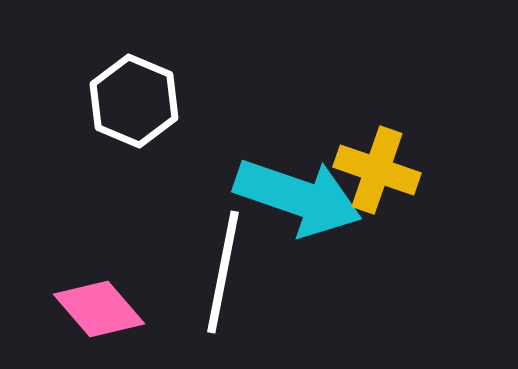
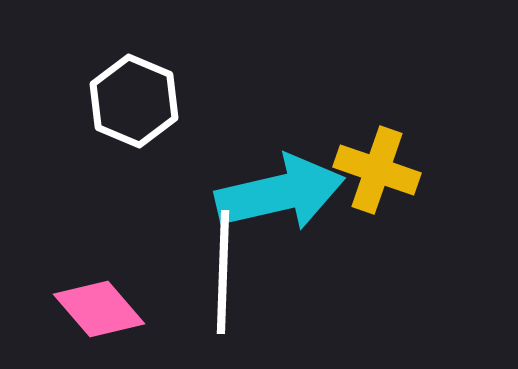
cyan arrow: moved 18 px left, 4 px up; rotated 32 degrees counterclockwise
white line: rotated 9 degrees counterclockwise
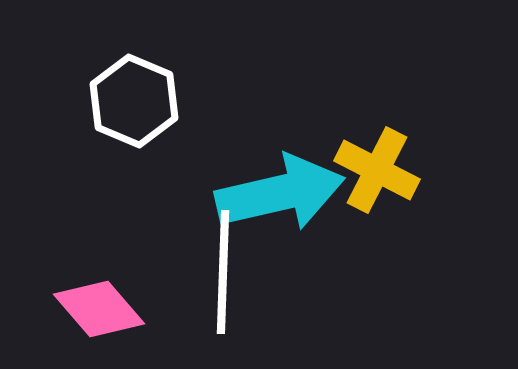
yellow cross: rotated 8 degrees clockwise
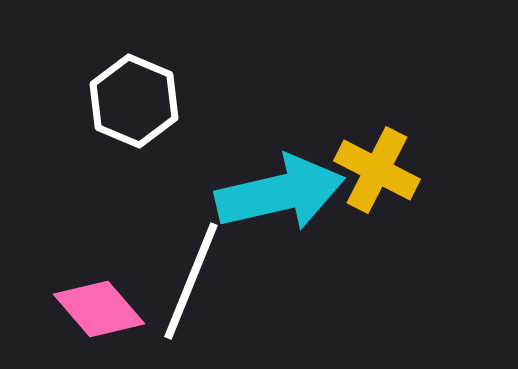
white line: moved 32 px left, 9 px down; rotated 20 degrees clockwise
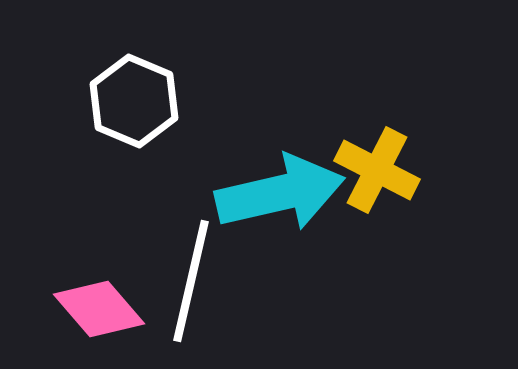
white line: rotated 9 degrees counterclockwise
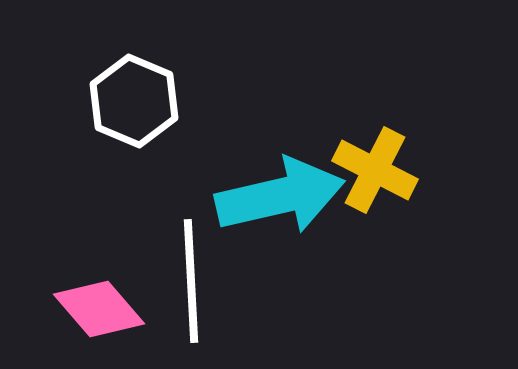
yellow cross: moved 2 px left
cyan arrow: moved 3 px down
white line: rotated 16 degrees counterclockwise
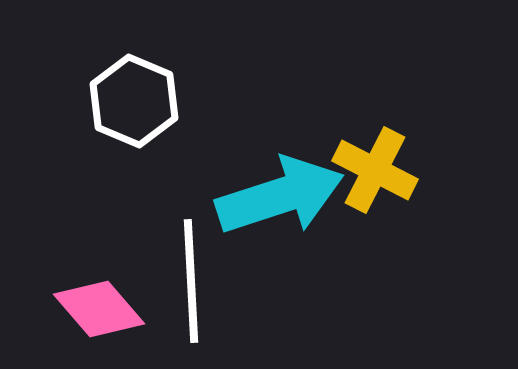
cyan arrow: rotated 5 degrees counterclockwise
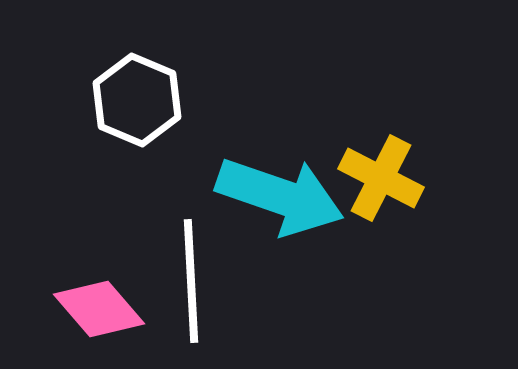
white hexagon: moved 3 px right, 1 px up
yellow cross: moved 6 px right, 8 px down
cyan arrow: rotated 37 degrees clockwise
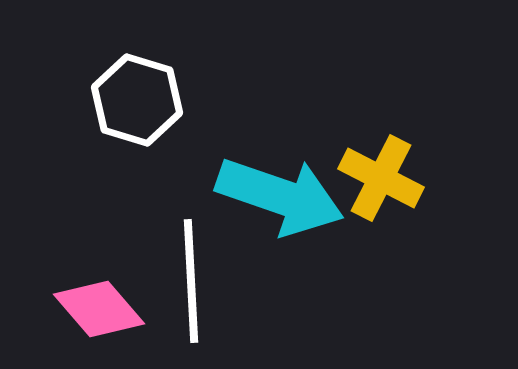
white hexagon: rotated 6 degrees counterclockwise
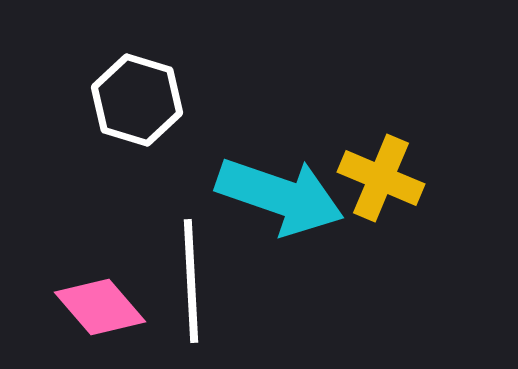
yellow cross: rotated 4 degrees counterclockwise
pink diamond: moved 1 px right, 2 px up
